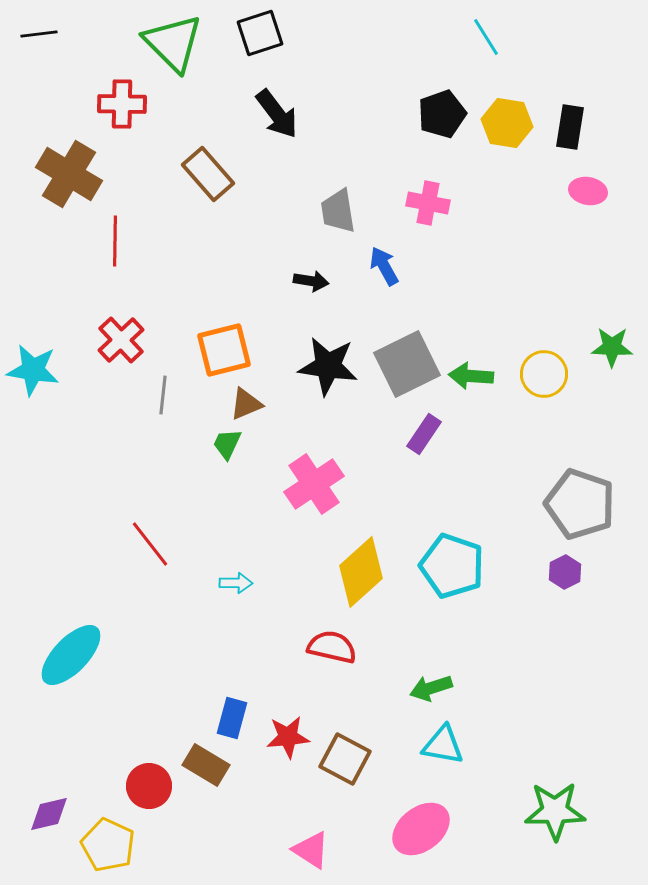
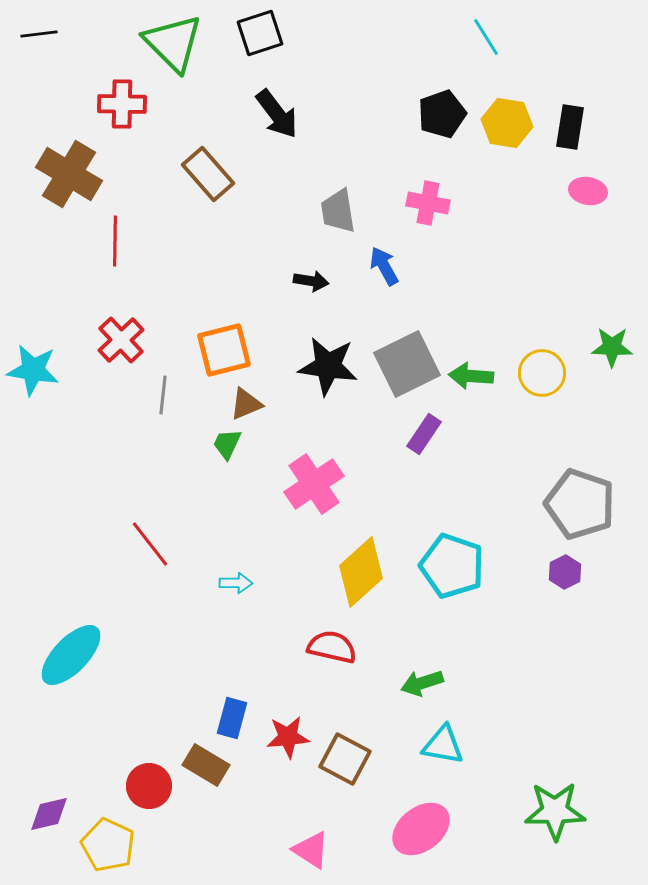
yellow circle at (544, 374): moved 2 px left, 1 px up
green arrow at (431, 688): moved 9 px left, 5 px up
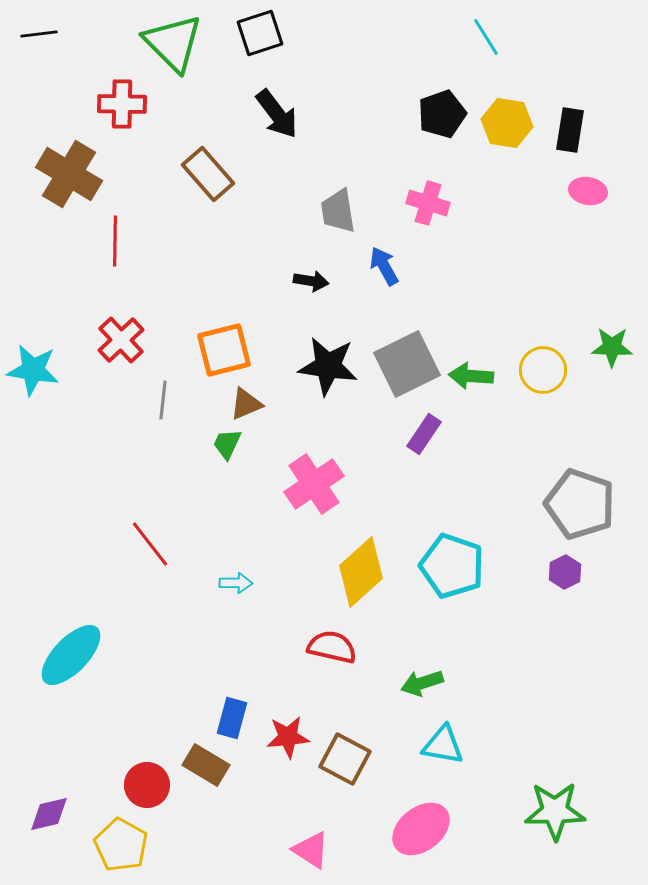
black rectangle at (570, 127): moved 3 px down
pink cross at (428, 203): rotated 6 degrees clockwise
yellow circle at (542, 373): moved 1 px right, 3 px up
gray line at (163, 395): moved 5 px down
red circle at (149, 786): moved 2 px left, 1 px up
yellow pentagon at (108, 845): moved 13 px right; rotated 4 degrees clockwise
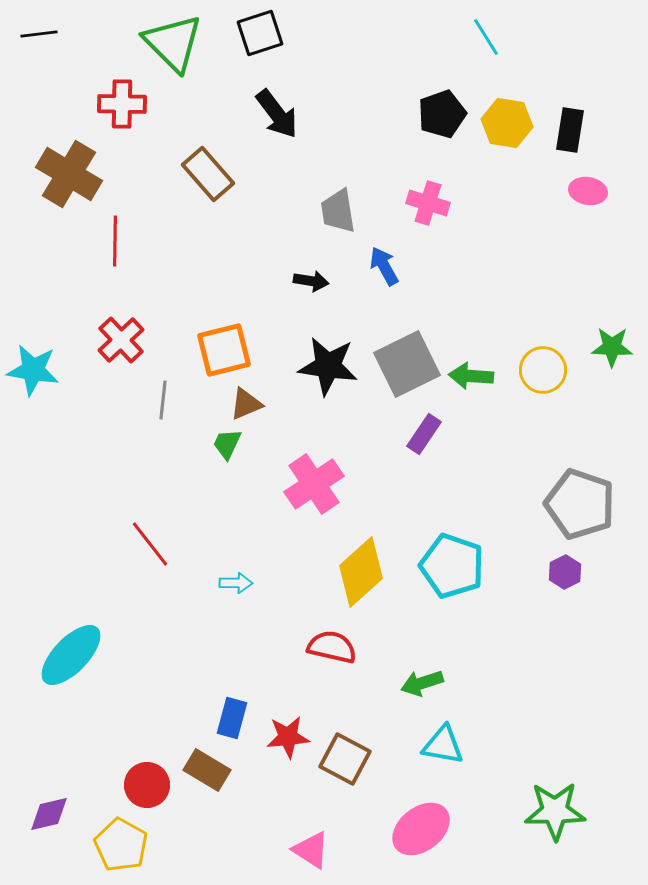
brown rectangle at (206, 765): moved 1 px right, 5 px down
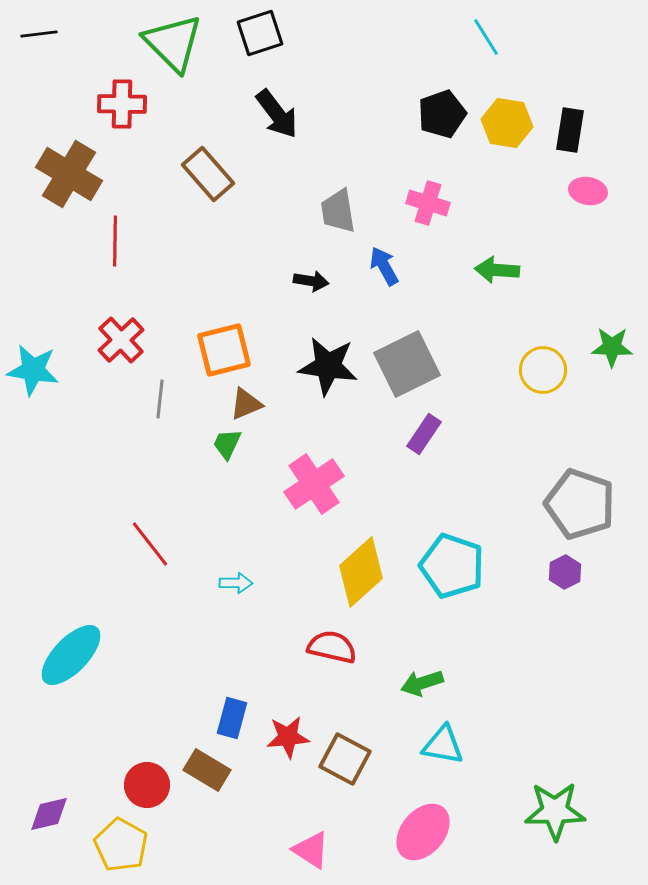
green arrow at (471, 376): moved 26 px right, 106 px up
gray line at (163, 400): moved 3 px left, 1 px up
pink ellipse at (421, 829): moved 2 px right, 3 px down; rotated 12 degrees counterclockwise
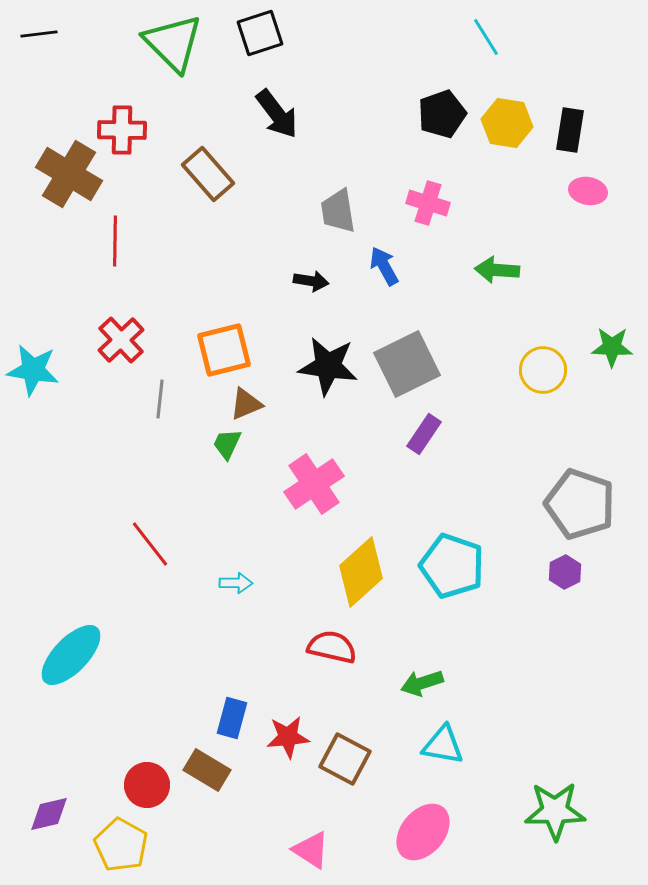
red cross at (122, 104): moved 26 px down
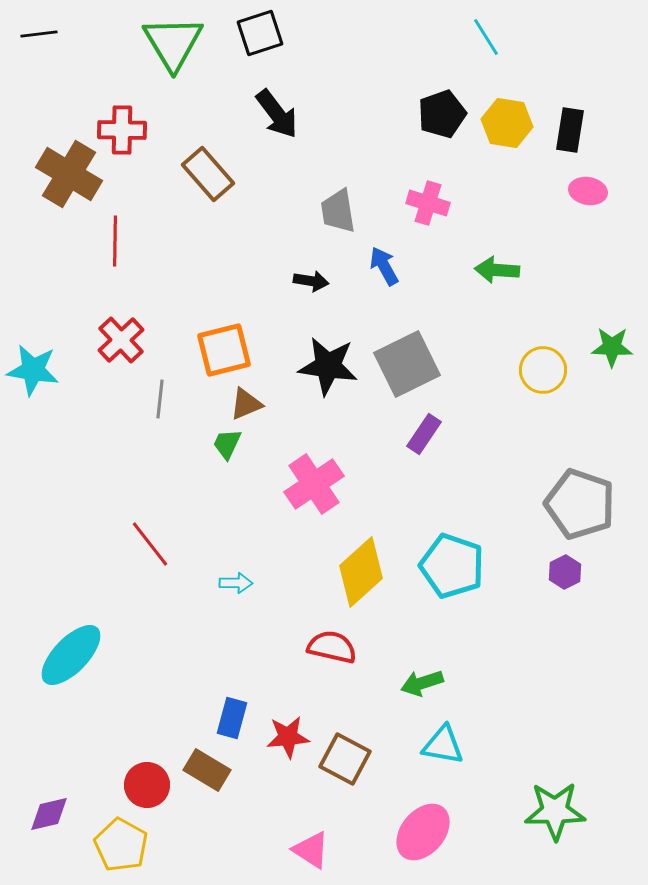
green triangle at (173, 43): rotated 14 degrees clockwise
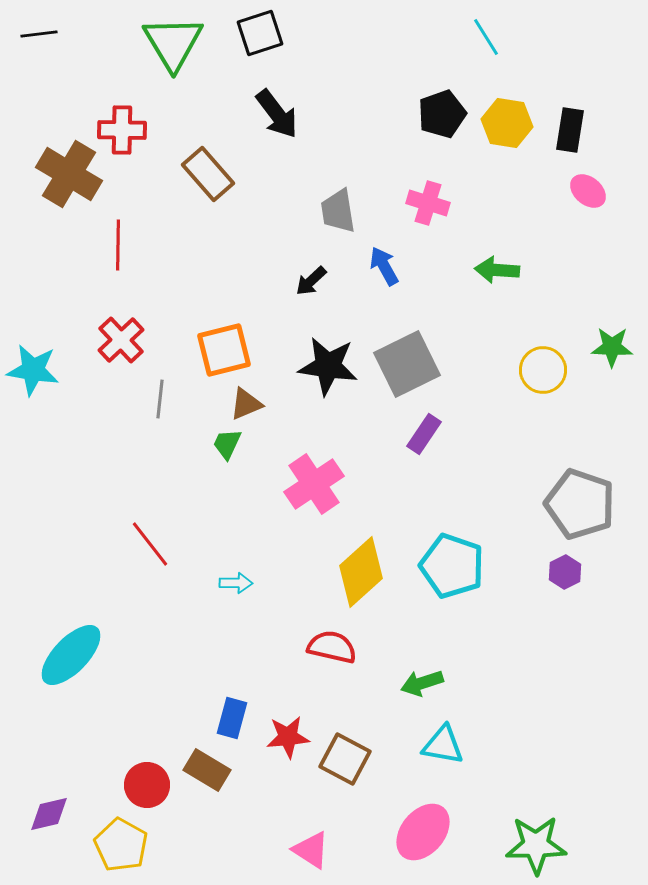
pink ellipse at (588, 191): rotated 30 degrees clockwise
red line at (115, 241): moved 3 px right, 4 px down
black arrow at (311, 281): rotated 128 degrees clockwise
green star at (555, 811): moved 19 px left, 34 px down
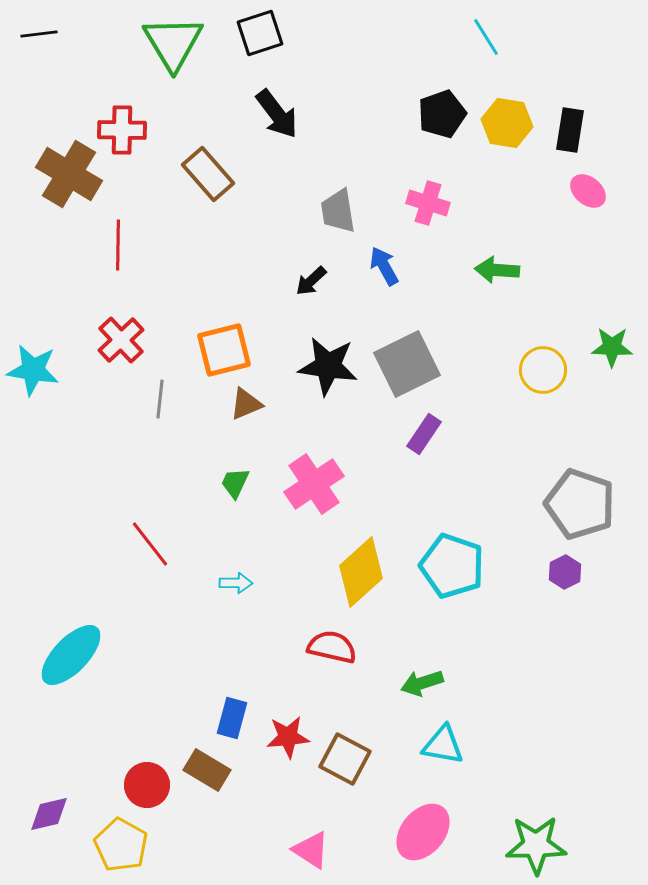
green trapezoid at (227, 444): moved 8 px right, 39 px down
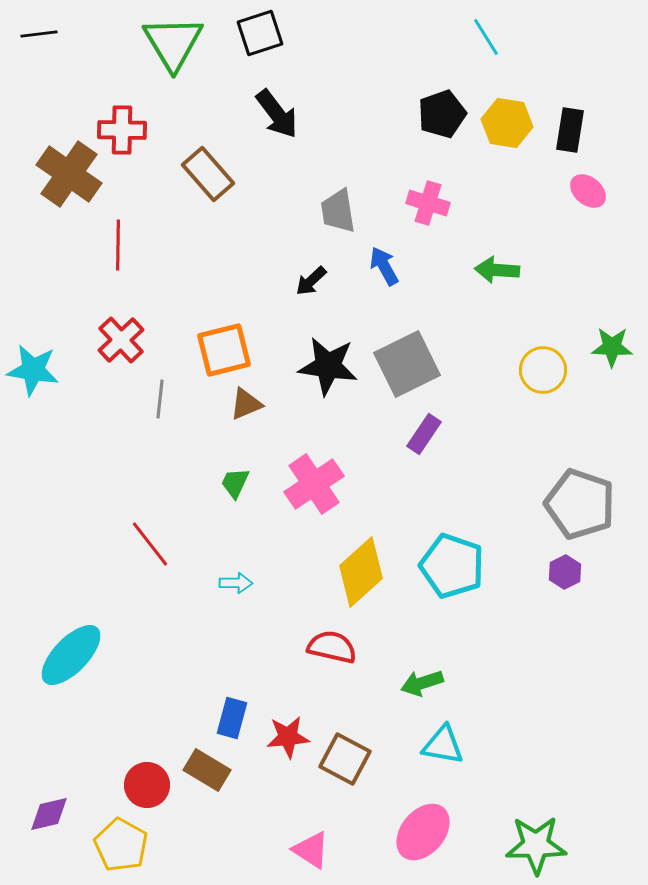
brown cross at (69, 174): rotated 4 degrees clockwise
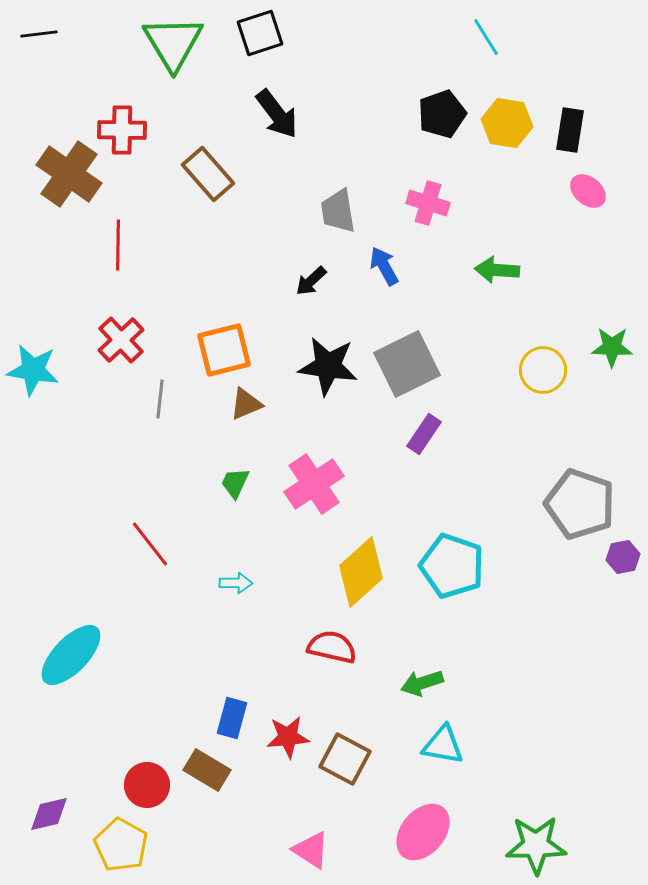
purple hexagon at (565, 572): moved 58 px right, 15 px up; rotated 16 degrees clockwise
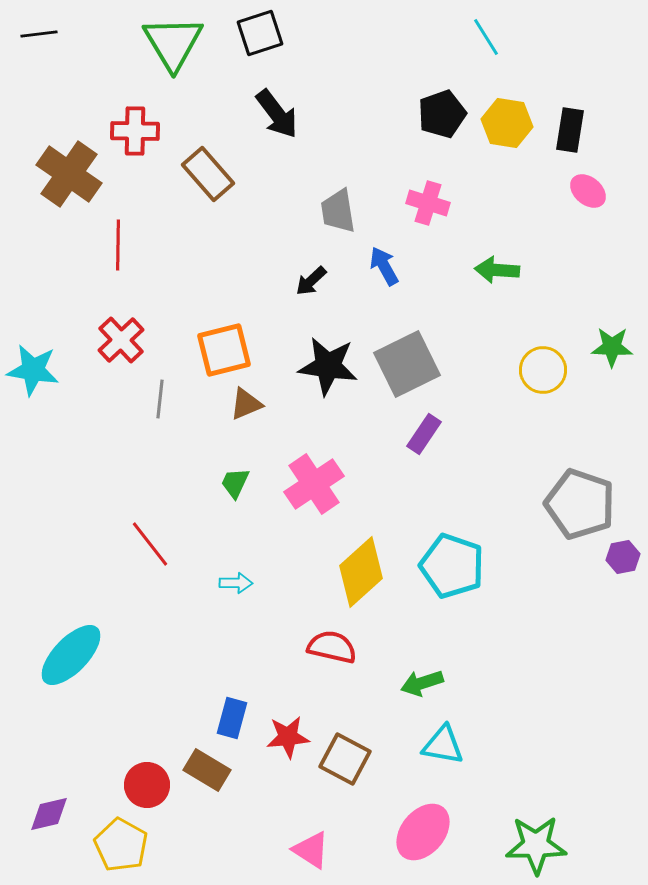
red cross at (122, 130): moved 13 px right, 1 px down
